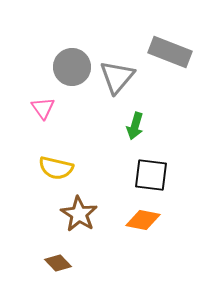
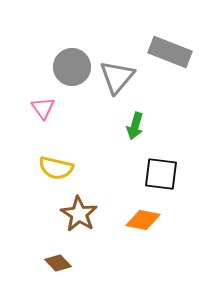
black square: moved 10 px right, 1 px up
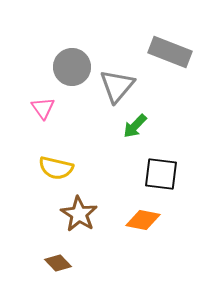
gray triangle: moved 9 px down
green arrow: rotated 28 degrees clockwise
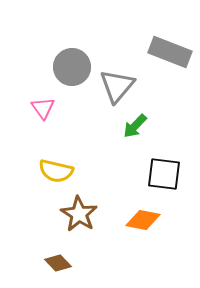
yellow semicircle: moved 3 px down
black square: moved 3 px right
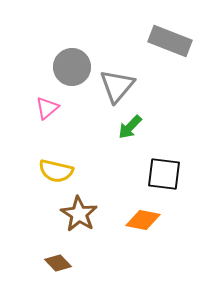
gray rectangle: moved 11 px up
pink triangle: moved 4 px right; rotated 25 degrees clockwise
green arrow: moved 5 px left, 1 px down
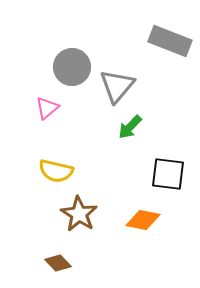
black square: moved 4 px right
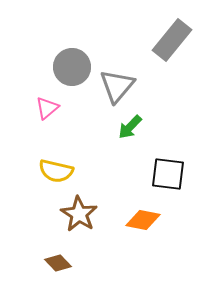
gray rectangle: moved 2 px right, 1 px up; rotated 72 degrees counterclockwise
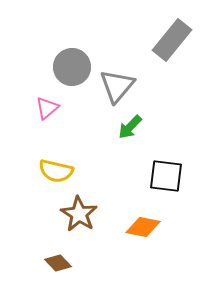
black square: moved 2 px left, 2 px down
orange diamond: moved 7 px down
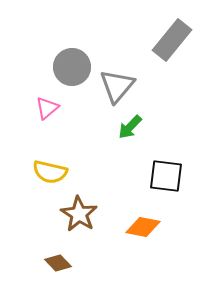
yellow semicircle: moved 6 px left, 1 px down
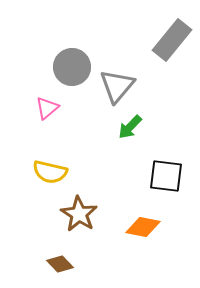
brown diamond: moved 2 px right, 1 px down
